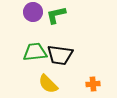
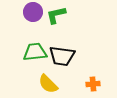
black trapezoid: moved 2 px right, 1 px down
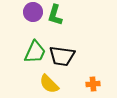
green L-shape: moved 1 px left; rotated 60 degrees counterclockwise
green trapezoid: rotated 120 degrees clockwise
yellow semicircle: moved 1 px right
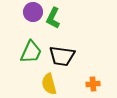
green L-shape: moved 2 px left, 3 px down; rotated 10 degrees clockwise
green trapezoid: moved 4 px left
yellow semicircle: rotated 30 degrees clockwise
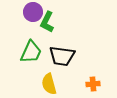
green L-shape: moved 6 px left, 4 px down
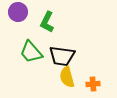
purple circle: moved 15 px left
green trapezoid: rotated 115 degrees clockwise
yellow semicircle: moved 18 px right, 7 px up
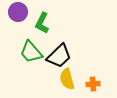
green L-shape: moved 5 px left, 1 px down
black trapezoid: moved 3 px left; rotated 52 degrees counterclockwise
yellow semicircle: moved 2 px down
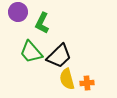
orange cross: moved 6 px left, 1 px up
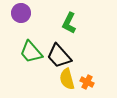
purple circle: moved 3 px right, 1 px down
green L-shape: moved 27 px right
black trapezoid: rotated 92 degrees clockwise
orange cross: moved 1 px up; rotated 32 degrees clockwise
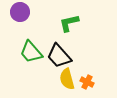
purple circle: moved 1 px left, 1 px up
green L-shape: rotated 50 degrees clockwise
